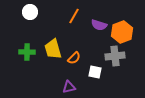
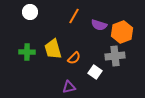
white square: rotated 24 degrees clockwise
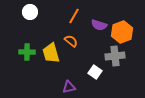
yellow trapezoid: moved 2 px left, 4 px down
orange semicircle: moved 3 px left, 17 px up; rotated 96 degrees counterclockwise
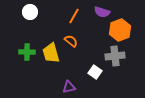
purple semicircle: moved 3 px right, 13 px up
orange hexagon: moved 2 px left, 2 px up
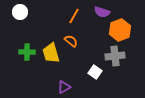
white circle: moved 10 px left
purple triangle: moved 5 px left; rotated 16 degrees counterclockwise
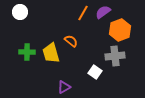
purple semicircle: moved 1 px right; rotated 126 degrees clockwise
orange line: moved 9 px right, 3 px up
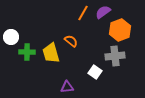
white circle: moved 9 px left, 25 px down
purple triangle: moved 3 px right; rotated 24 degrees clockwise
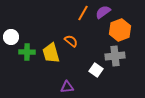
white square: moved 1 px right, 2 px up
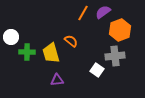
white square: moved 1 px right
purple triangle: moved 10 px left, 7 px up
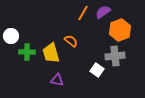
white circle: moved 1 px up
purple triangle: rotated 16 degrees clockwise
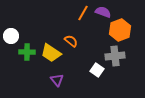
purple semicircle: rotated 56 degrees clockwise
yellow trapezoid: rotated 40 degrees counterclockwise
purple triangle: rotated 40 degrees clockwise
